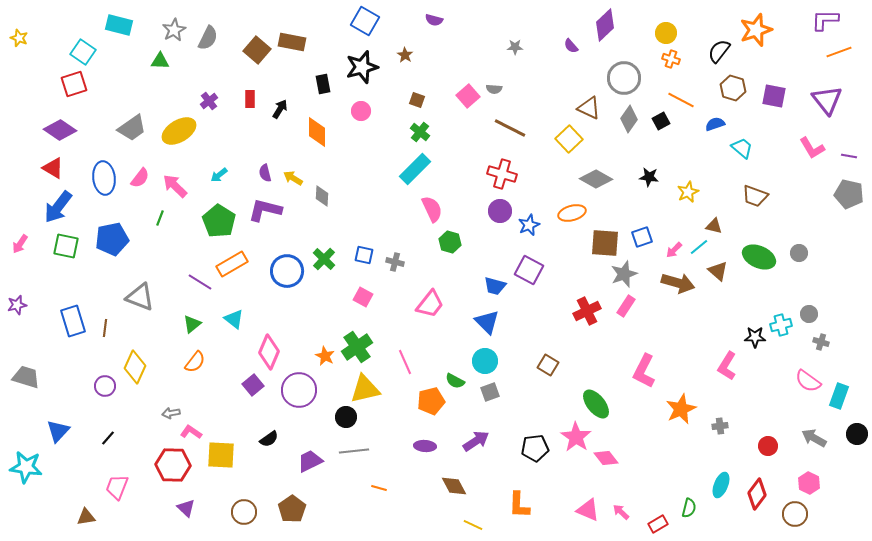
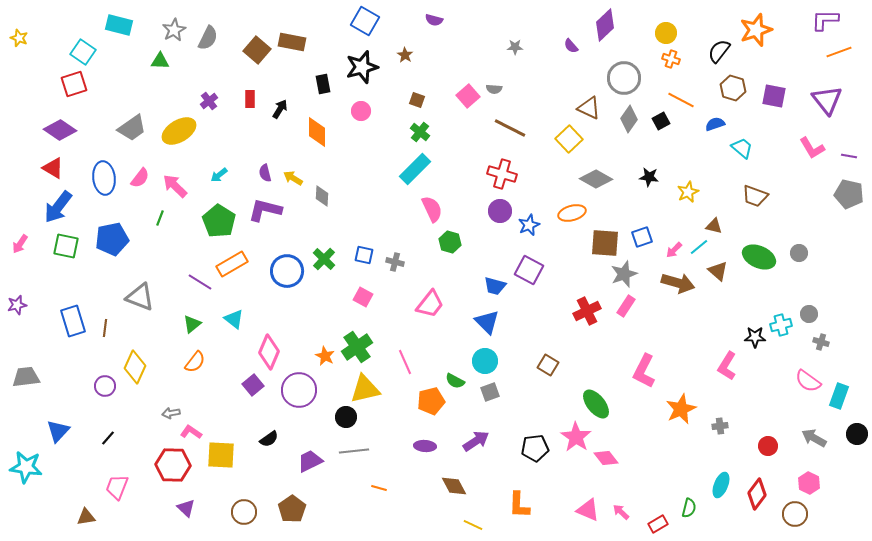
gray trapezoid at (26, 377): rotated 24 degrees counterclockwise
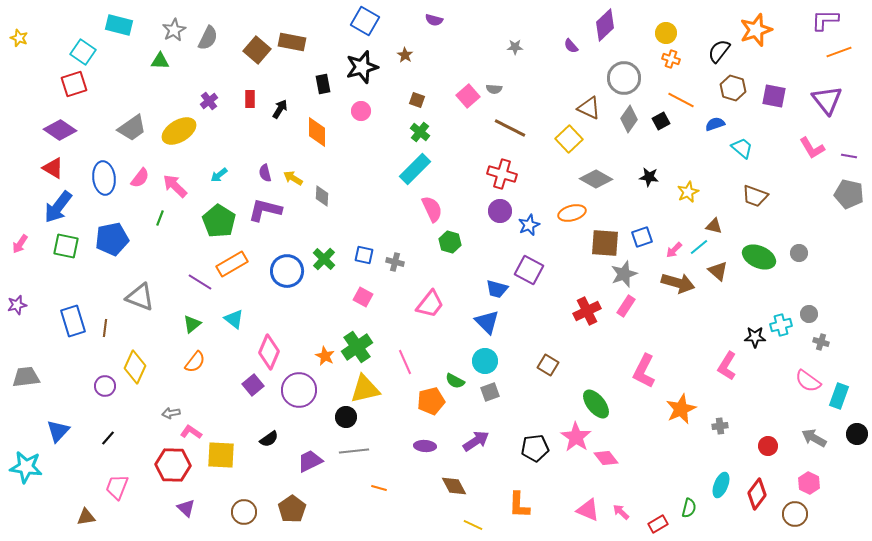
blue trapezoid at (495, 286): moved 2 px right, 3 px down
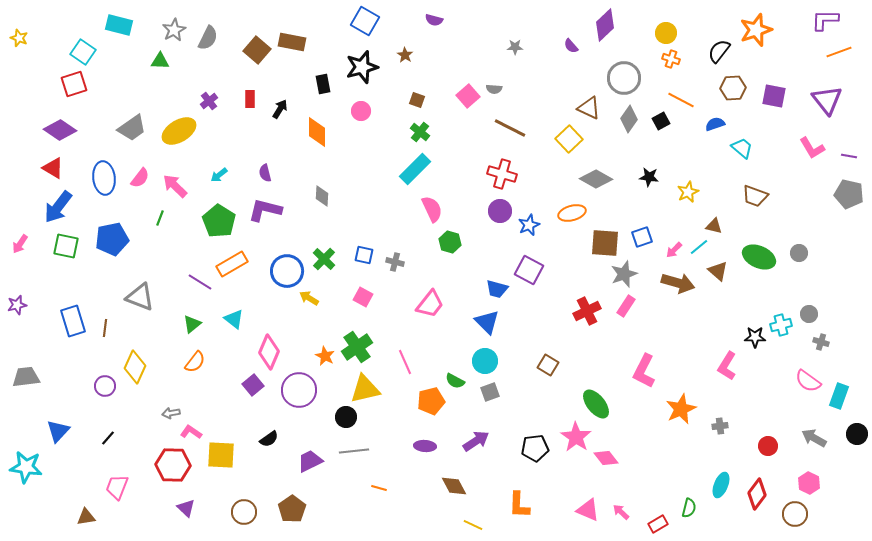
brown hexagon at (733, 88): rotated 20 degrees counterclockwise
yellow arrow at (293, 178): moved 16 px right, 120 px down
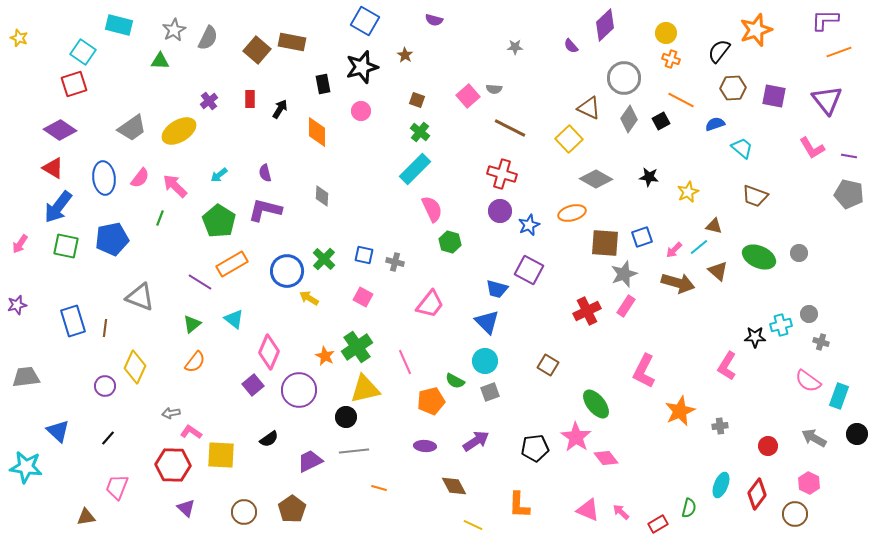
orange star at (681, 409): moved 1 px left, 2 px down
blue triangle at (58, 431): rotated 30 degrees counterclockwise
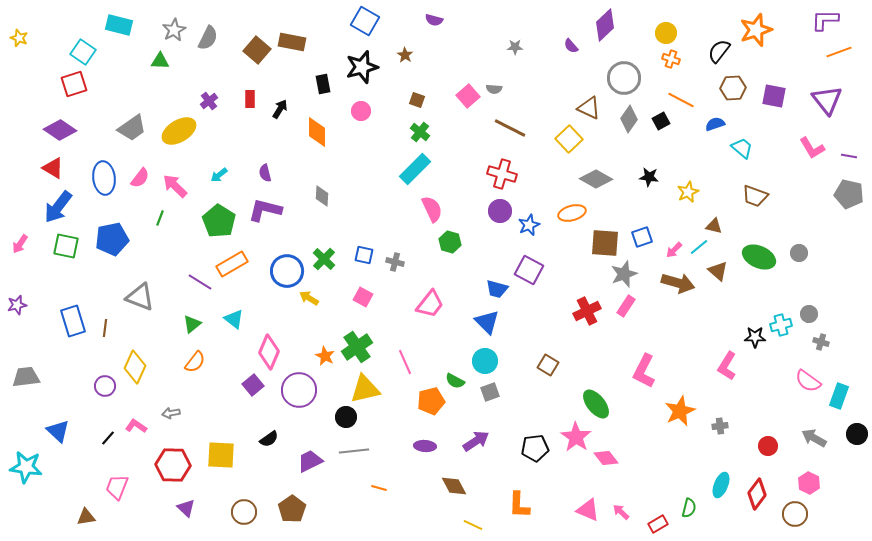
pink L-shape at (191, 432): moved 55 px left, 6 px up
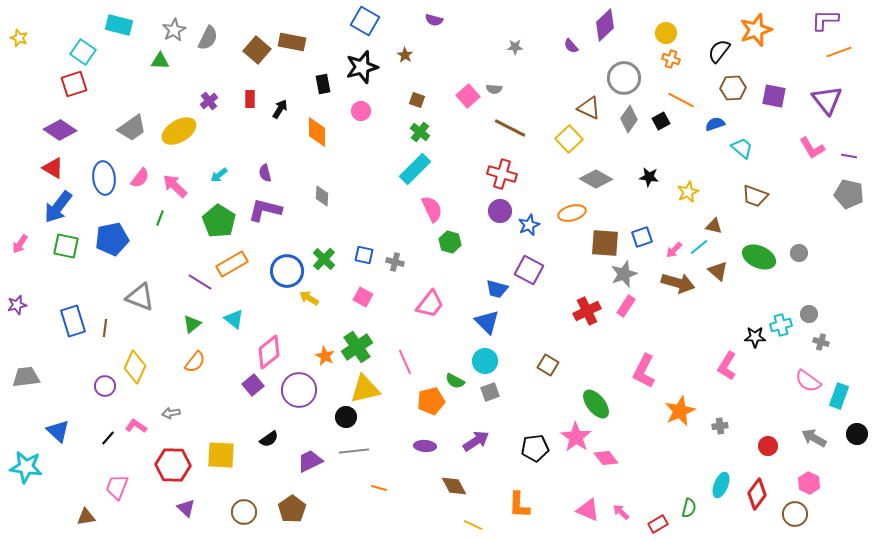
pink diamond at (269, 352): rotated 28 degrees clockwise
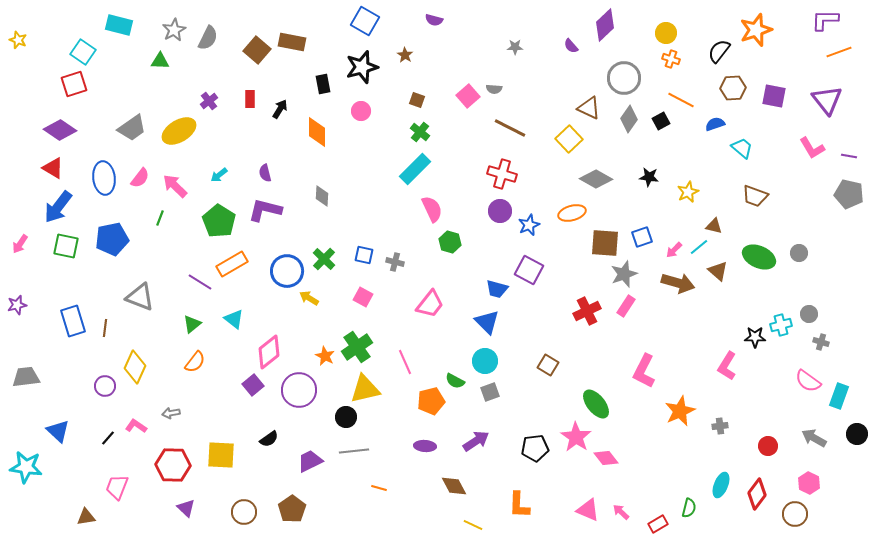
yellow star at (19, 38): moved 1 px left, 2 px down
